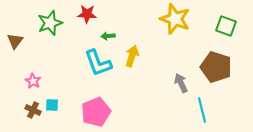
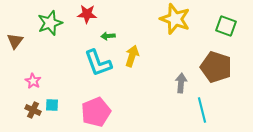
gray arrow: rotated 30 degrees clockwise
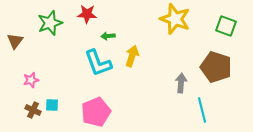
pink star: moved 2 px left, 1 px up; rotated 28 degrees clockwise
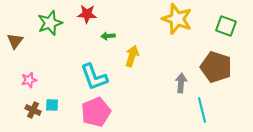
yellow star: moved 2 px right
cyan L-shape: moved 4 px left, 14 px down
pink star: moved 2 px left
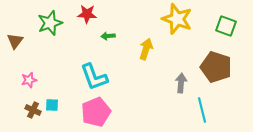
yellow arrow: moved 14 px right, 7 px up
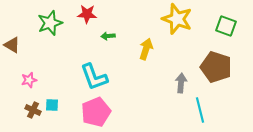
brown triangle: moved 3 px left, 4 px down; rotated 36 degrees counterclockwise
cyan line: moved 2 px left
